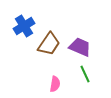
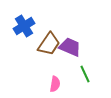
purple trapezoid: moved 10 px left
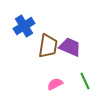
brown trapezoid: moved 1 px left, 2 px down; rotated 25 degrees counterclockwise
green line: moved 7 px down
pink semicircle: rotated 126 degrees counterclockwise
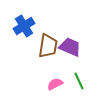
green line: moved 6 px left
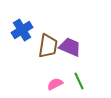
blue cross: moved 2 px left, 4 px down
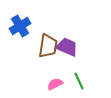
blue cross: moved 2 px left, 4 px up
purple trapezoid: moved 3 px left
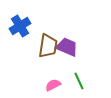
pink semicircle: moved 2 px left, 1 px down
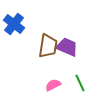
blue cross: moved 6 px left, 2 px up; rotated 20 degrees counterclockwise
green line: moved 1 px right, 2 px down
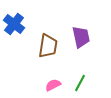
purple trapezoid: moved 14 px right, 10 px up; rotated 55 degrees clockwise
green line: rotated 54 degrees clockwise
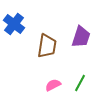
purple trapezoid: rotated 30 degrees clockwise
brown trapezoid: moved 1 px left
